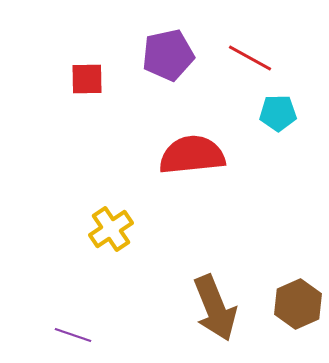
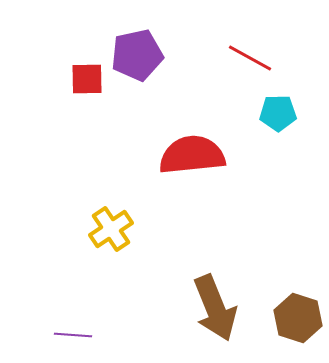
purple pentagon: moved 31 px left
brown hexagon: moved 14 px down; rotated 18 degrees counterclockwise
purple line: rotated 15 degrees counterclockwise
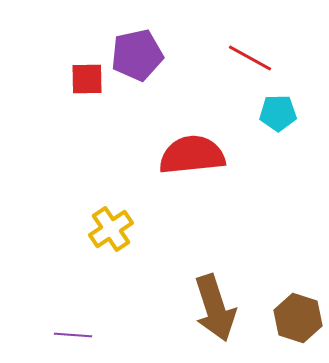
brown arrow: rotated 4 degrees clockwise
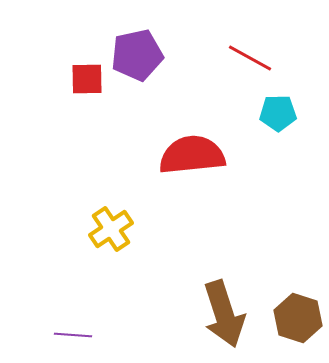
brown arrow: moved 9 px right, 6 px down
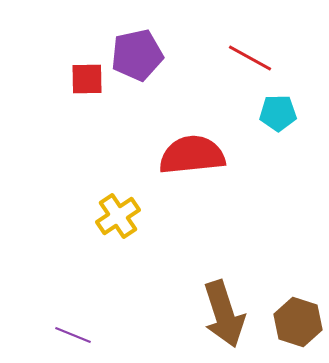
yellow cross: moved 7 px right, 13 px up
brown hexagon: moved 4 px down
purple line: rotated 18 degrees clockwise
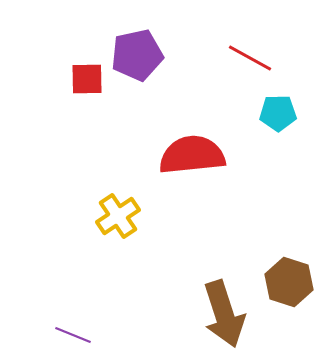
brown hexagon: moved 9 px left, 40 px up
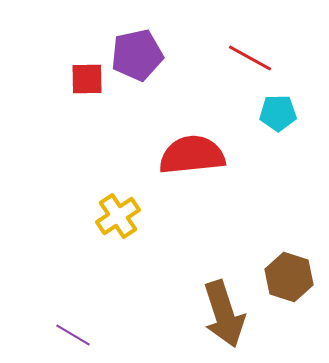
brown hexagon: moved 5 px up
purple line: rotated 9 degrees clockwise
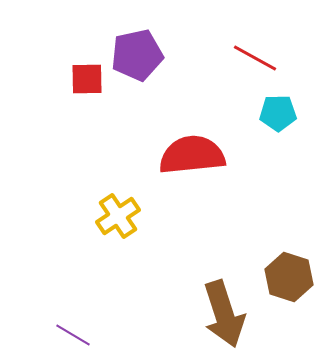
red line: moved 5 px right
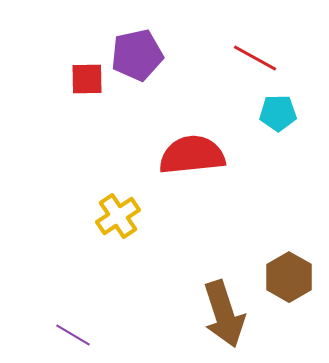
brown hexagon: rotated 12 degrees clockwise
